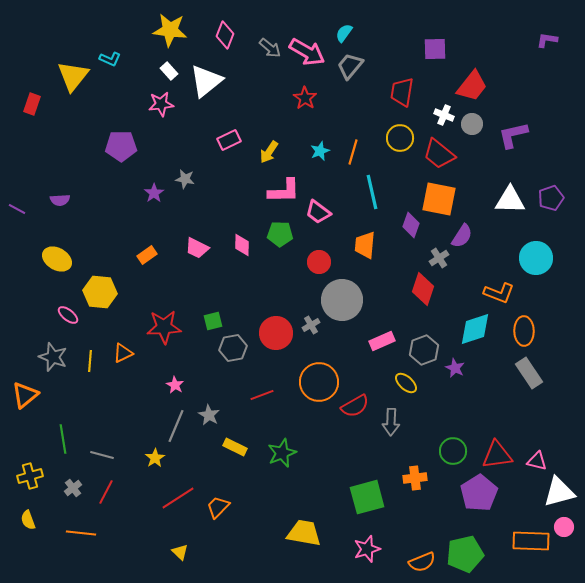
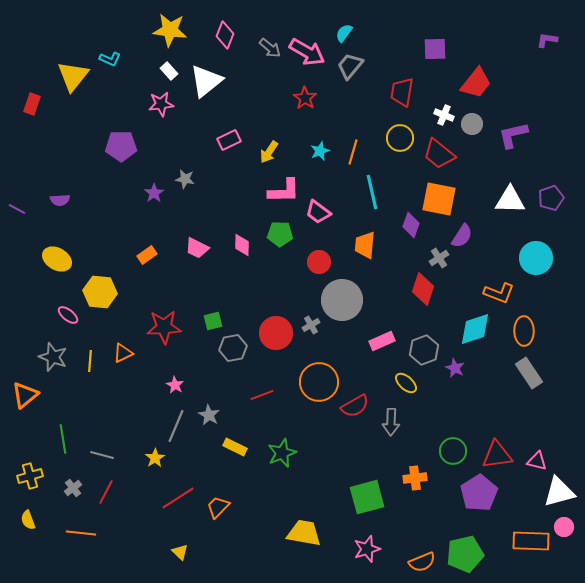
red trapezoid at (472, 86): moved 4 px right, 3 px up
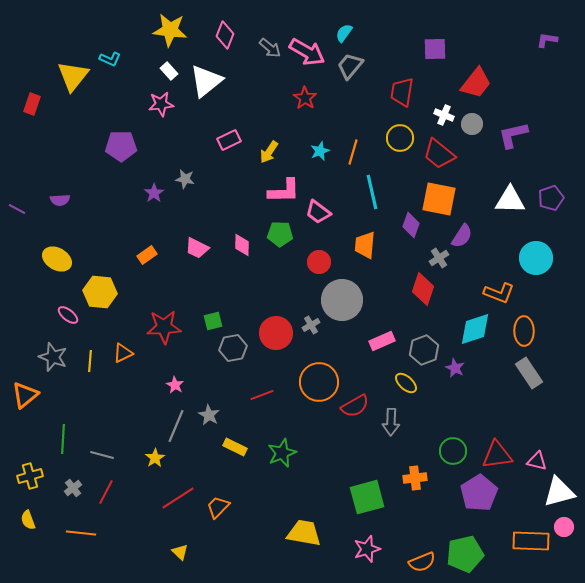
green line at (63, 439): rotated 12 degrees clockwise
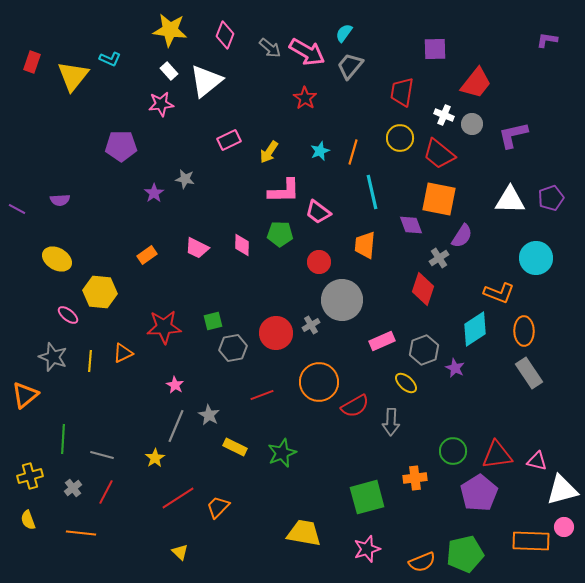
red rectangle at (32, 104): moved 42 px up
purple diamond at (411, 225): rotated 40 degrees counterclockwise
cyan diamond at (475, 329): rotated 15 degrees counterclockwise
white triangle at (559, 492): moved 3 px right, 2 px up
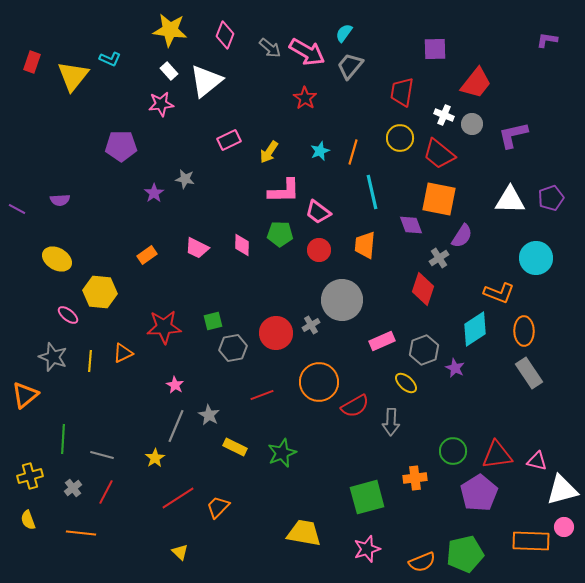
red circle at (319, 262): moved 12 px up
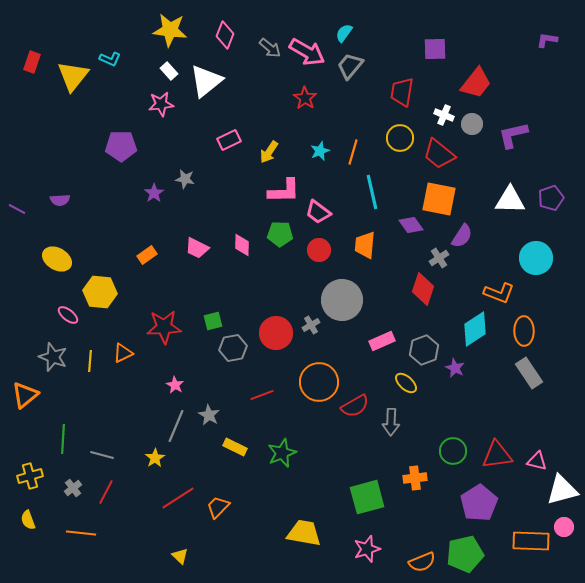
purple diamond at (411, 225): rotated 15 degrees counterclockwise
purple pentagon at (479, 493): moved 10 px down
yellow triangle at (180, 552): moved 4 px down
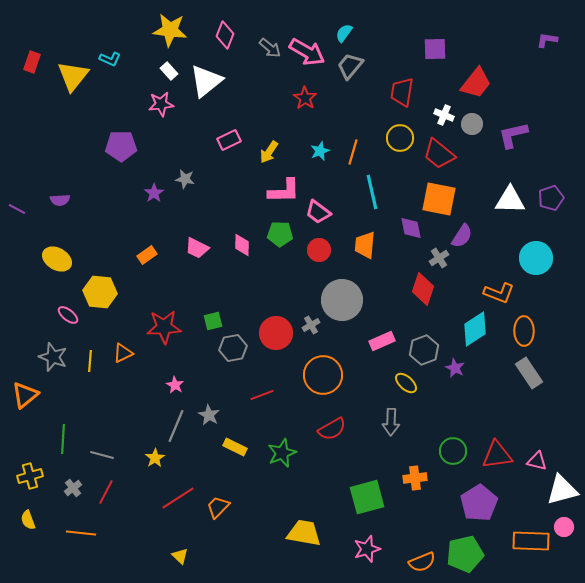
purple diamond at (411, 225): moved 3 px down; rotated 25 degrees clockwise
orange circle at (319, 382): moved 4 px right, 7 px up
red semicircle at (355, 406): moved 23 px left, 23 px down
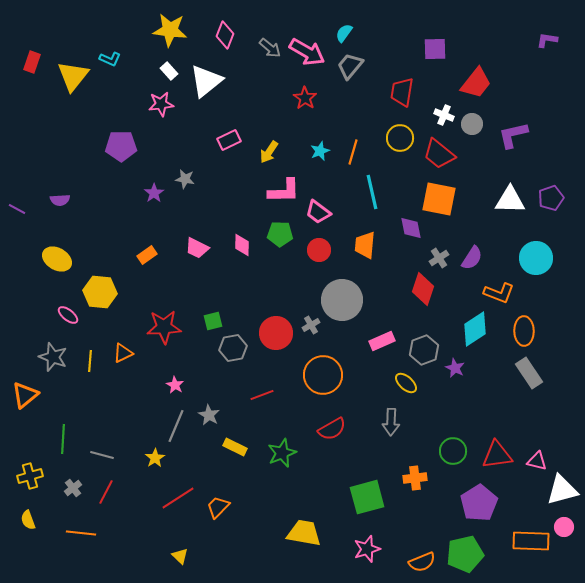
purple semicircle at (462, 236): moved 10 px right, 22 px down
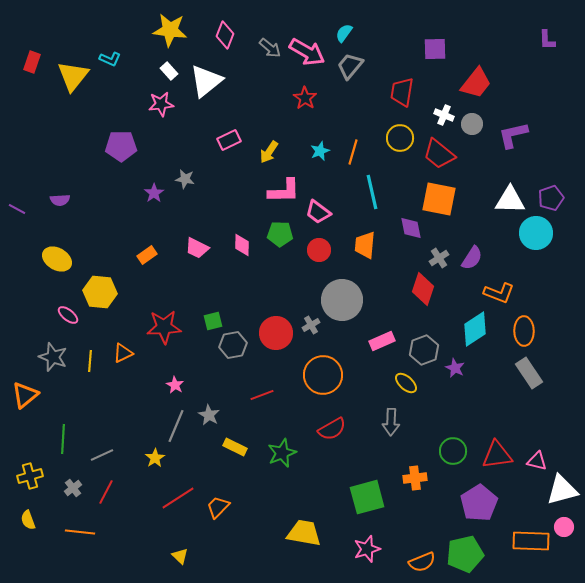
purple L-shape at (547, 40): rotated 100 degrees counterclockwise
cyan circle at (536, 258): moved 25 px up
gray hexagon at (233, 348): moved 3 px up
gray line at (102, 455): rotated 40 degrees counterclockwise
orange line at (81, 533): moved 1 px left, 1 px up
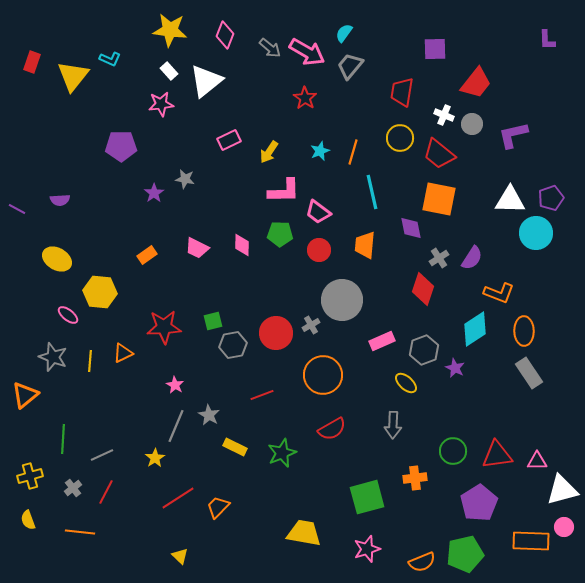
gray arrow at (391, 422): moved 2 px right, 3 px down
pink triangle at (537, 461): rotated 15 degrees counterclockwise
